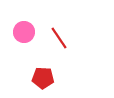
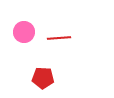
red line: rotated 60 degrees counterclockwise
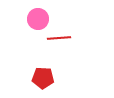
pink circle: moved 14 px right, 13 px up
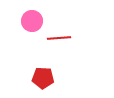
pink circle: moved 6 px left, 2 px down
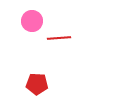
red pentagon: moved 6 px left, 6 px down
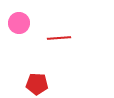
pink circle: moved 13 px left, 2 px down
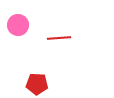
pink circle: moved 1 px left, 2 px down
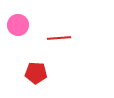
red pentagon: moved 1 px left, 11 px up
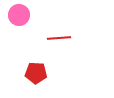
pink circle: moved 1 px right, 10 px up
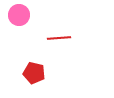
red pentagon: moved 2 px left; rotated 10 degrees clockwise
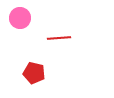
pink circle: moved 1 px right, 3 px down
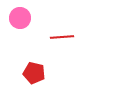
red line: moved 3 px right, 1 px up
